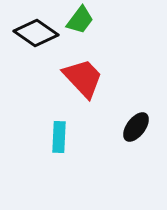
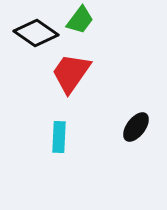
red trapezoid: moved 12 px left, 5 px up; rotated 102 degrees counterclockwise
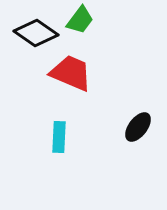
red trapezoid: rotated 78 degrees clockwise
black ellipse: moved 2 px right
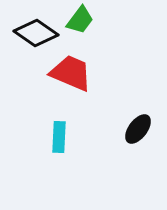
black ellipse: moved 2 px down
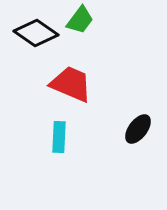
red trapezoid: moved 11 px down
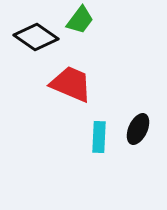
black diamond: moved 4 px down
black ellipse: rotated 12 degrees counterclockwise
cyan rectangle: moved 40 px right
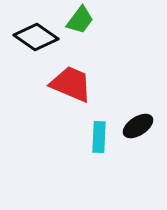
black ellipse: moved 3 px up; rotated 32 degrees clockwise
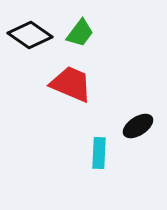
green trapezoid: moved 13 px down
black diamond: moved 6 px left, 2 px up
cyan rectangle: moved 16 px down
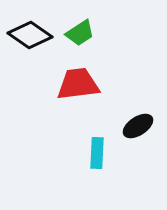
green trapezoid: rotated 20 degrees clockwise
red trapezoid: moved 7 px right; rotated 30 degrees counterclockwise
cyan rectangle: moved 2 px left
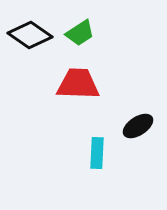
red trapezoid: rotated 9 degrees clockwise
